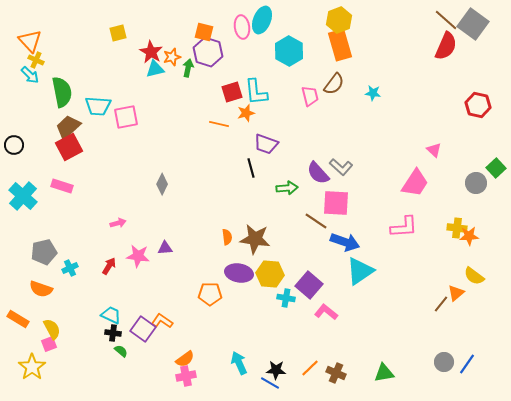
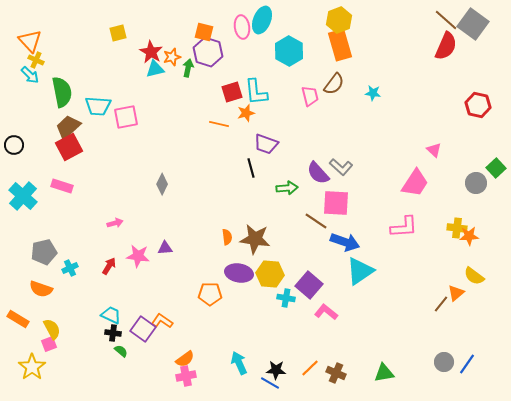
pink arrow at (118, 223): moved 3 px left
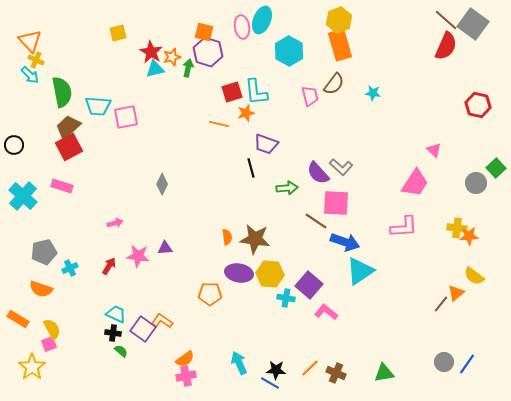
cyan trapezoid at (111, 315): moved 5 px right, 1 px up
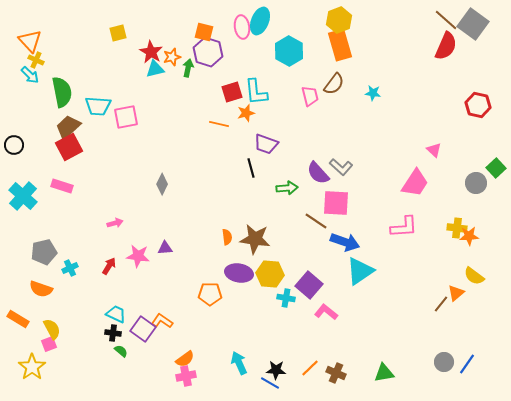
cyan ellipse at (262, 20): moved 2 px left, 1 px down
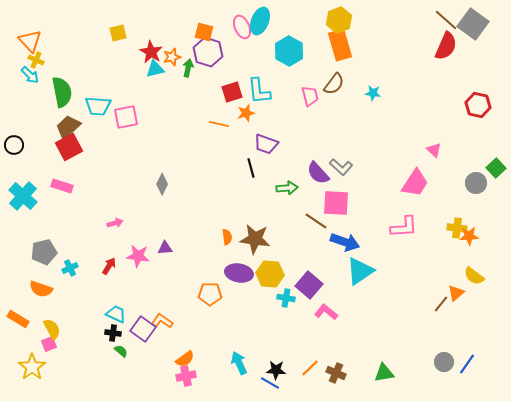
pink ellipse at (242, 27): rotated 15 degrees counterclockwise
cyan L-shape at (256, 92): moved 3 px right, 1 px up
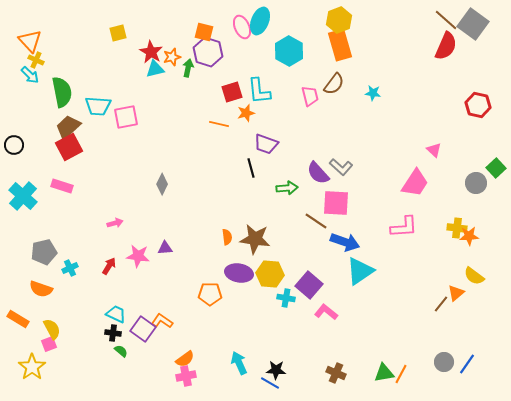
orange line at (310, 368): moved 91 px right, 6 px down; rotated 18 degrees counterclockwise
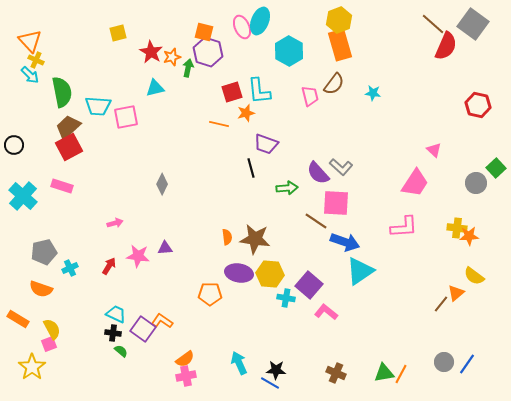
brown line at (446, 20): moved 13 px left, 4 px down
cyan triangle at (155, 69): moved 19 px down
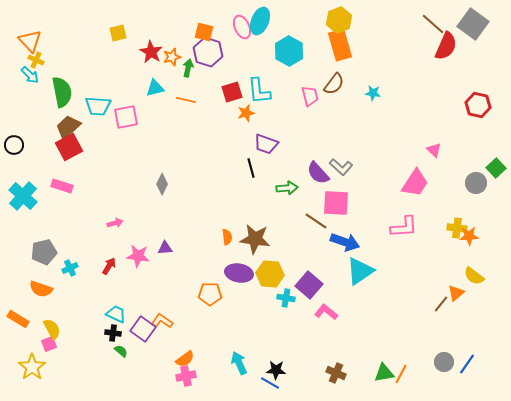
orange line at (219, 124): moved 33 px left, 24 px up
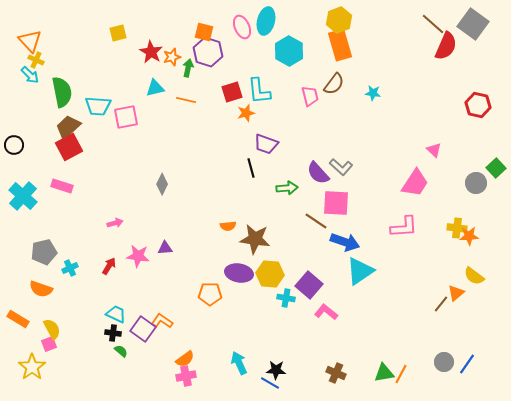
cyan ellipse at (260, 21): moved 6 px right; rotated 8 degrees counterclockwise
orange semicircle at (227, 237): moved 1 px right, 11 px up; rotated 91 degrees clockwise
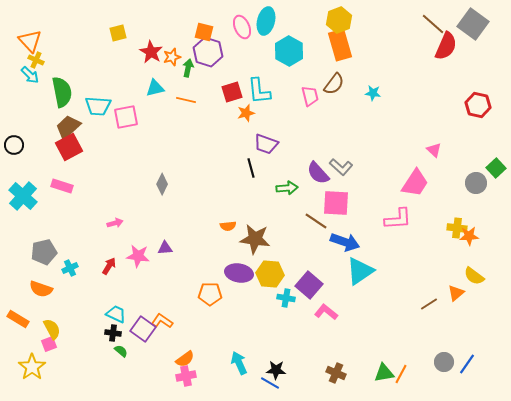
pink L-shape at (404, 227): moved 6 px left, 8 px up
brown line at (441, 304): moved 12 px left; rotated 18 degrees clockwise
